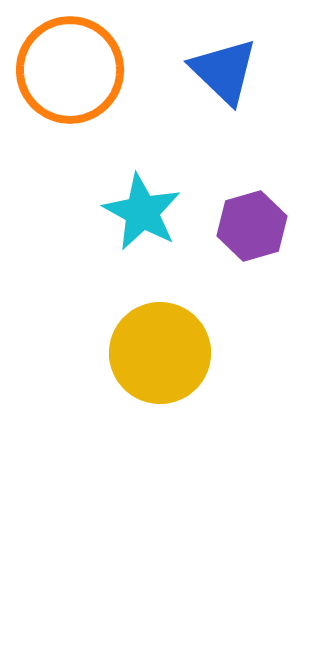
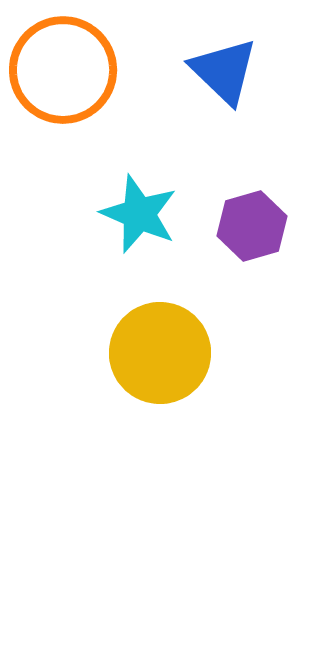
orange circle: moved 7 px left
cyan star: moved 3 px left, 2 px down; rotated 6 degrees counterclockwise
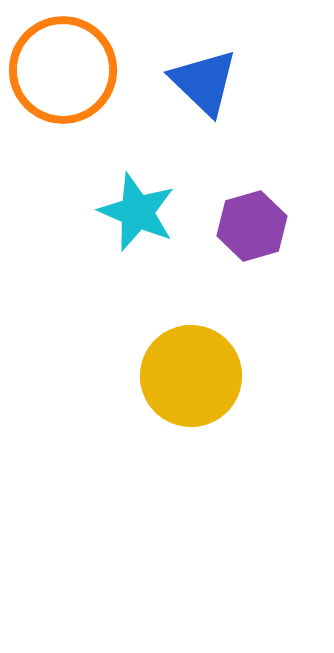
blue triangle: moved 20 px left, 11 px down
cyan star: moved 2 px left, 2 px up
yellow circle: moved 31 px right, 23 px down
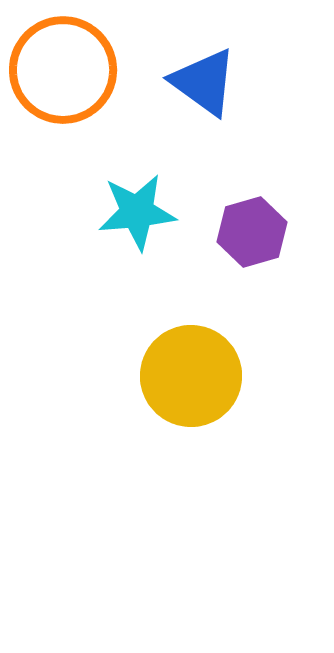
blue triangle: rotated 8 degrees counterclockwise
cyan star: rotated 28 degrees counterclockwise
purple hexagon: moved 6 px down
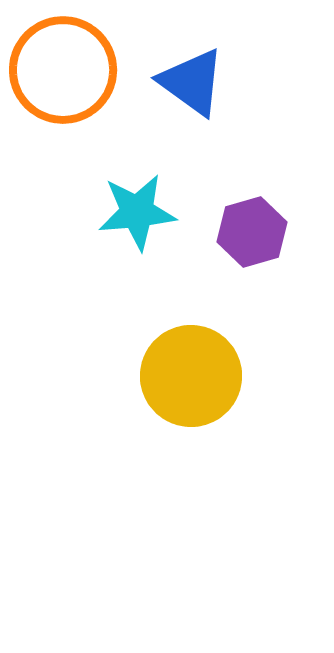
blue triangle: moved 12 px left
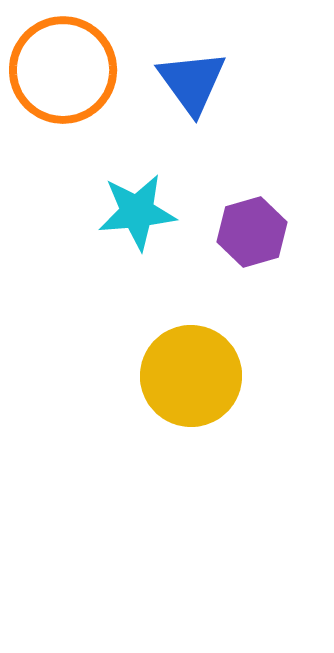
blue triangle: rotated 18 degrees clockwise
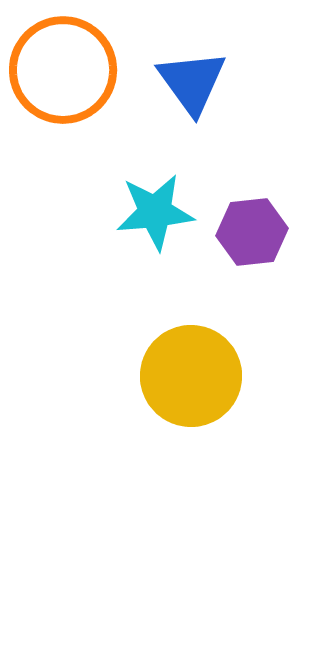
cyan star: moved 18 px right
purple hexagon: rotated 10 degrees clockwise
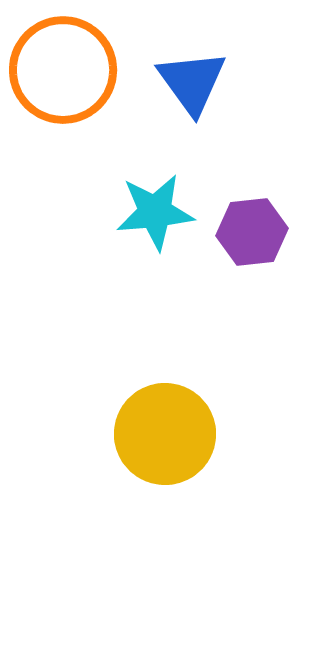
yellow circle: moved 26 px left, 58 px down
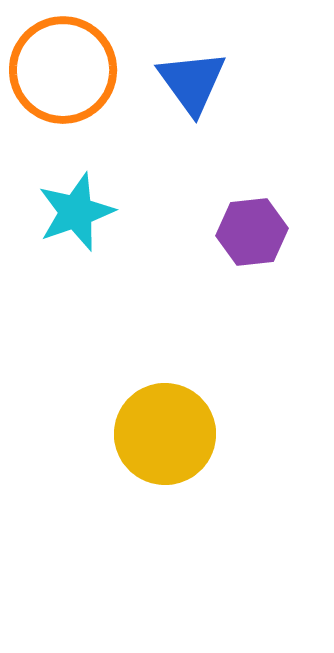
cyan star: moved 79 px left; rotated 14 degrees counterclockwise
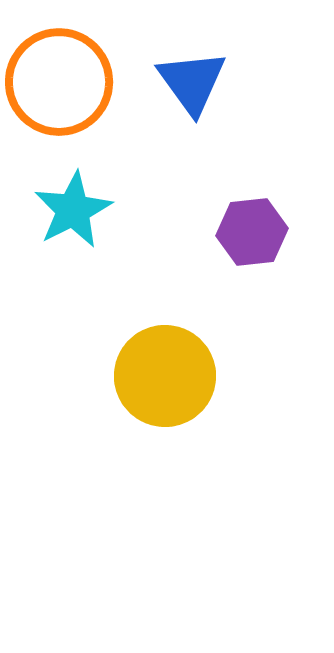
orange circle: moved 4 px left, 12 px down
cyan star: moved 3 px left, 2 px up; rotated 8 degrees counterclockwise
yellow circle: moved 58 px up
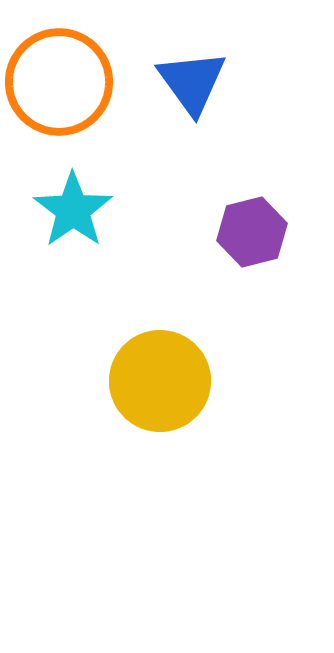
cyan star: rotated 8 degrees counterclockwise
purple hexagon: rotated 8 degrees counterclockwise
yellow circle: moved 5 px left, 5 px down
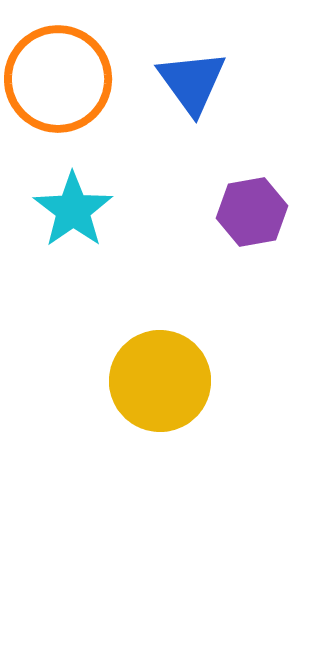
orange circle: moved 1 px left, 3 px up
purple hexagon: moved 20 px up; rotated 4 degrees clockwise
